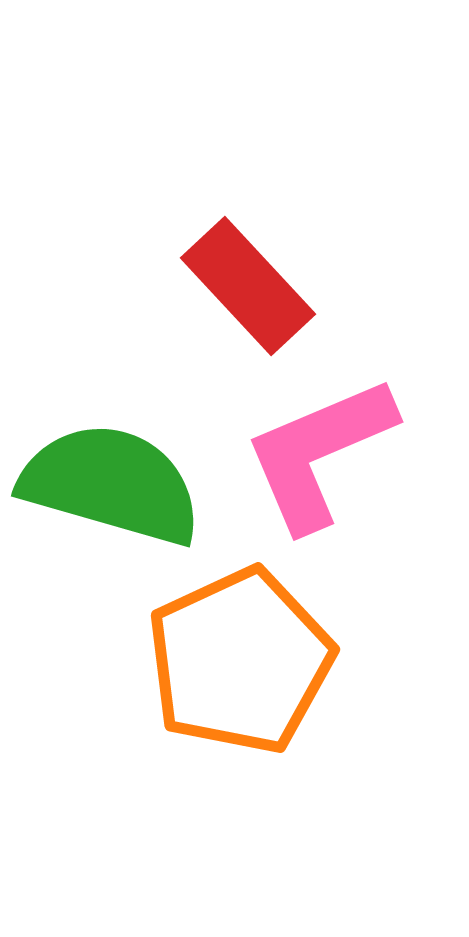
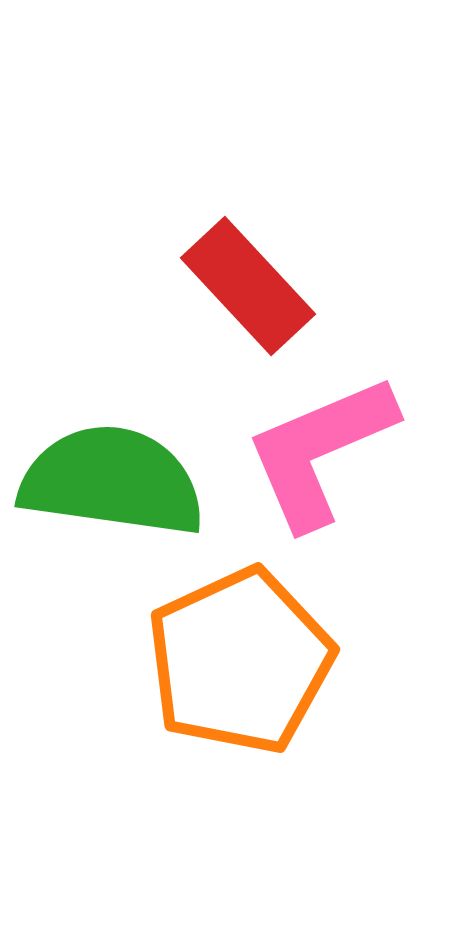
pink L-shape: moved 1 px right, 2 px up
green semicircle: moved 1 px right, 3 px up; rotated 8 degrees counterclockwise
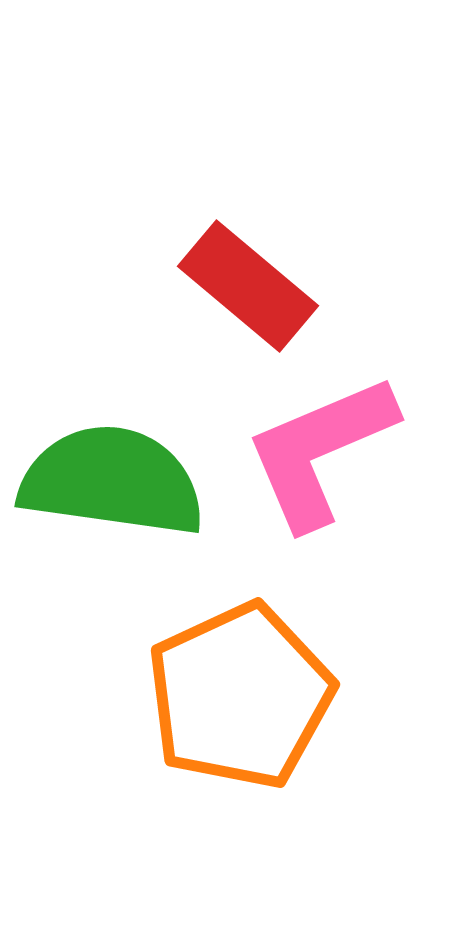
red rectangle: rotated 7 degrees counterclockwise
orange pentagon: moved 35 px down
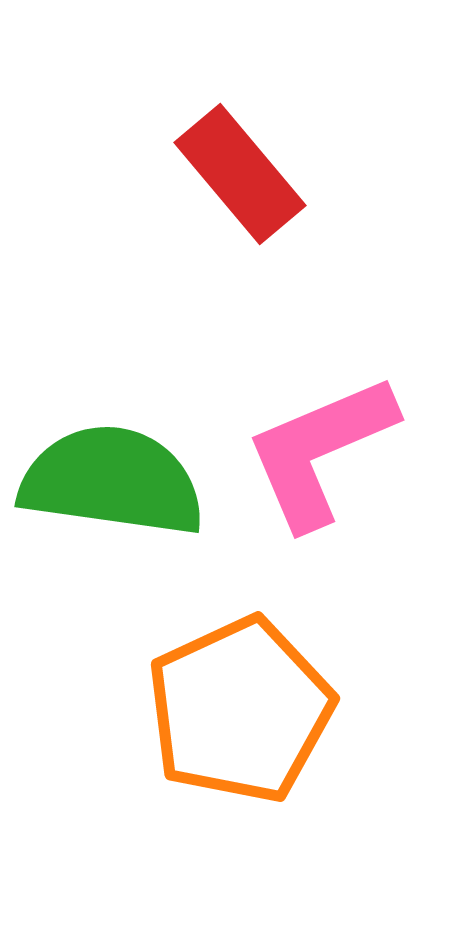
red rectangle: moved 8 px left, 112 px up; rotated 10 degrees clockwise
orange pentagon: moved 14 px down
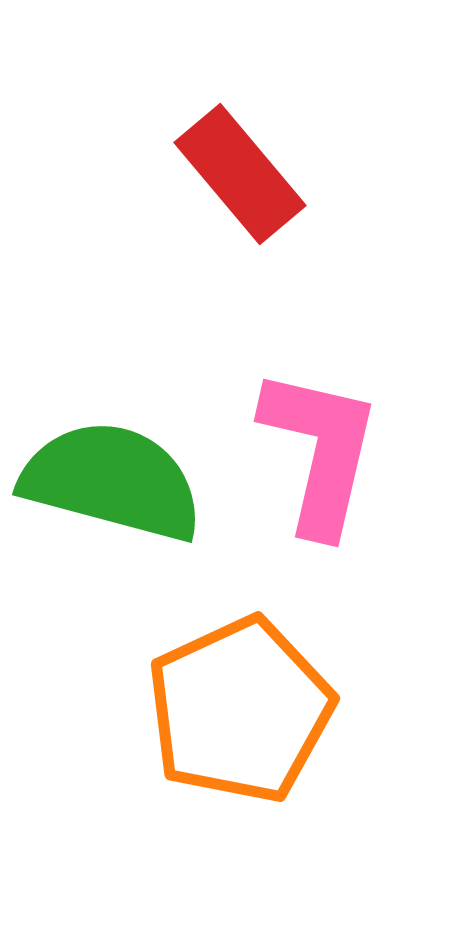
pink L-shape: rotated 126 degrees clockwise
green semicircle: rotated 7 degrees clockwise
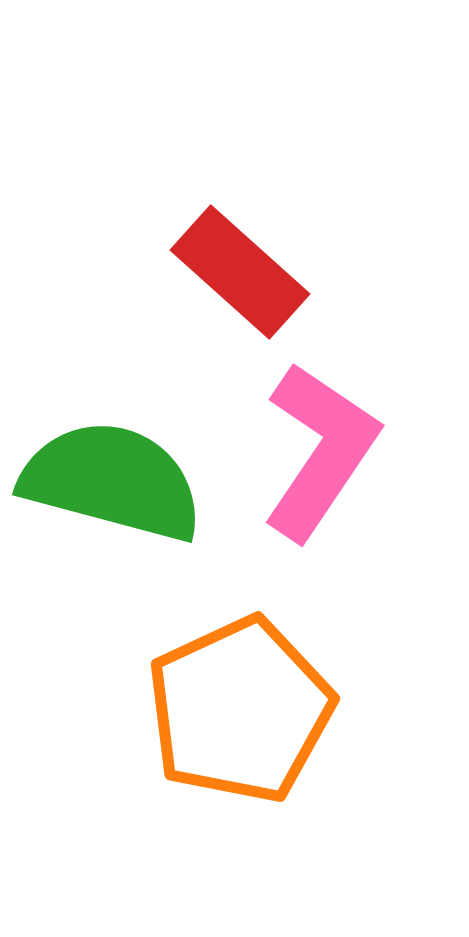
red rectangle: moved 98 px down; rotated 8 degrees counterclockwise
pink L-shape: rotated 21 degrees clockwise
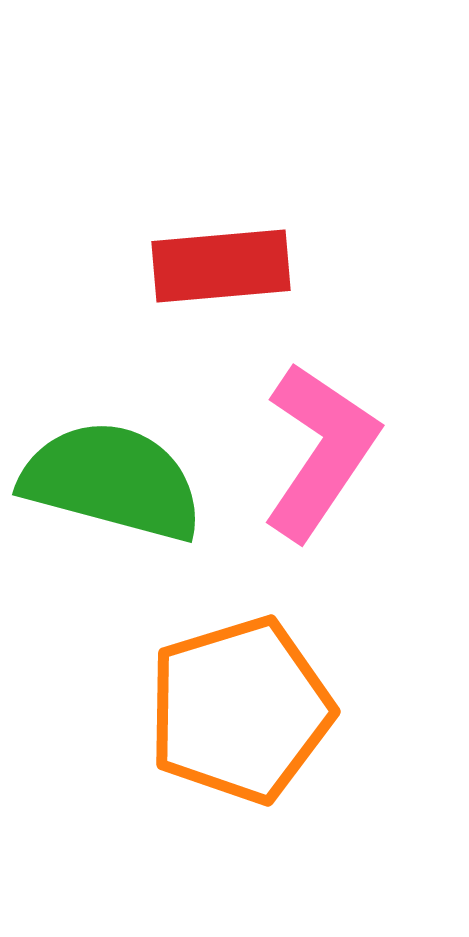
red rectangle: moved 19 px left, 6 px up; rotated 47 degrees counterclockwise
orange pentagon: rotated 8 degrees clockwise
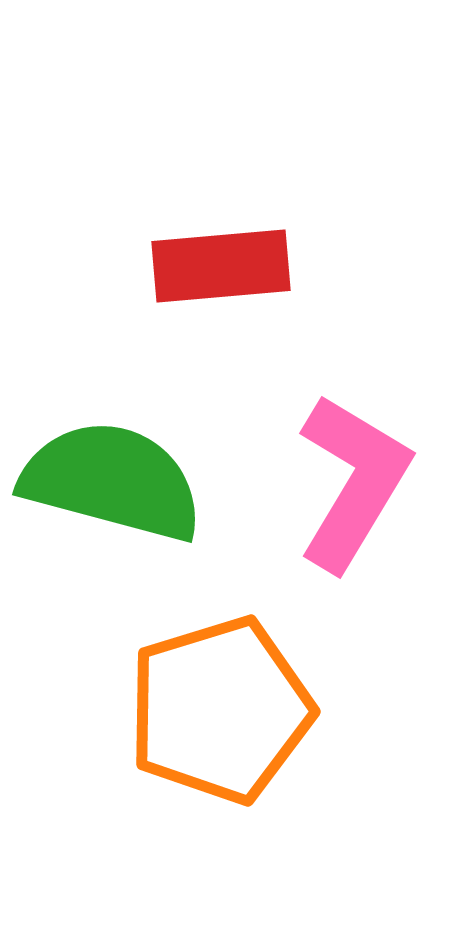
pink L-shape: moved 33 px right, 31 px down; rotated 3 degrees counterclockwise
orange pentagon: moved 20 px left
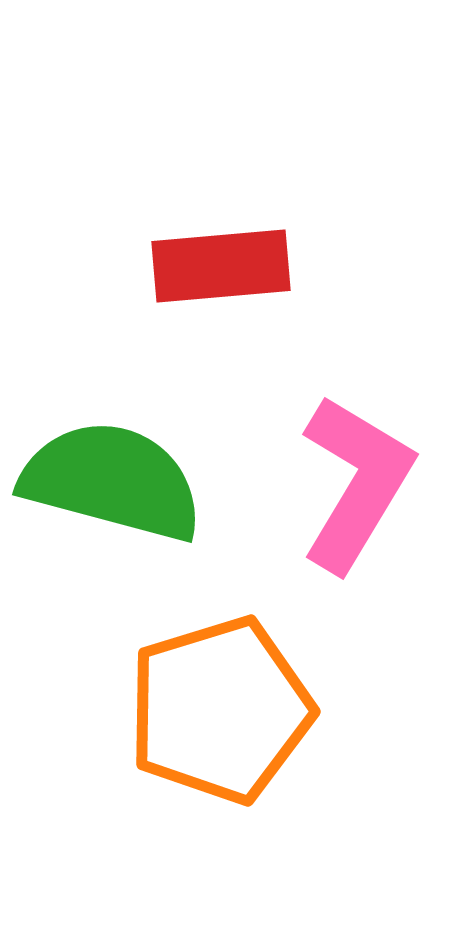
pink L-shape: moved 3 px right, 1 px down
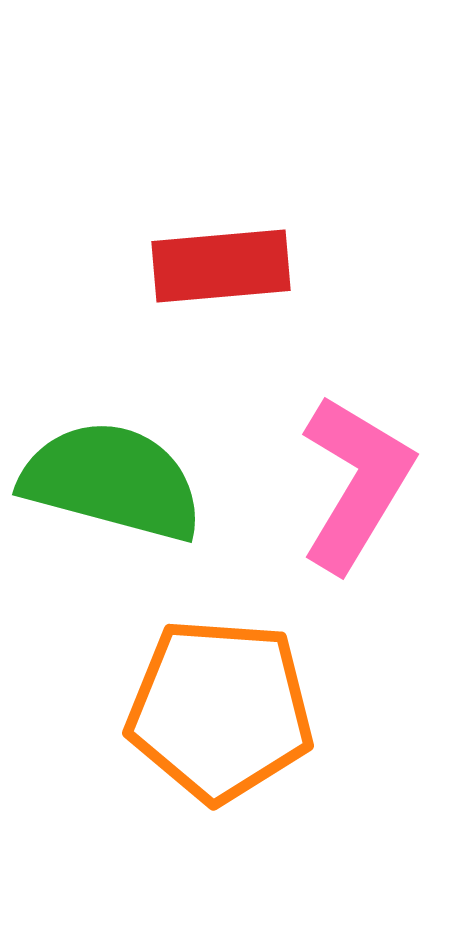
orange pentagon: rotated 21 degrees clockwise
